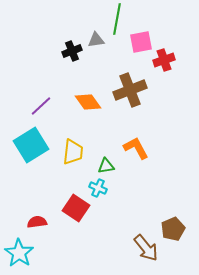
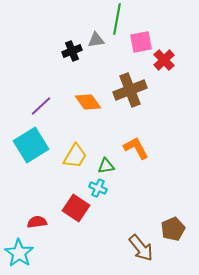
red cross: rotated 25 degrees counterclockwise
yellow trapezoid: moved 2 px right, 4 px down; rotated 24 degrees clockwise
brown arrow: moved 5 px left
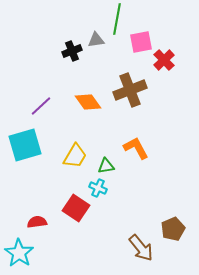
cyan square: moved 6 px left; rotated 16 degrees clockwise
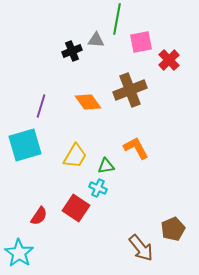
gray triangle: rotated 12 degrees clockwise
red cross: moved 5 px right
purple line: rotated 30 degrees counterclockwise
red semicircle: moved 2 px right, 6 px up; rotated 132 degrees clockwise
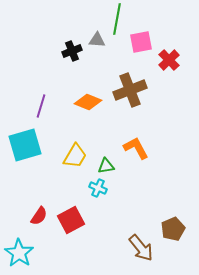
gray triangle: moved 1 px right
orange diamond: rotated 32 degrees counterclockwise
red square: moved 5 px left, 12 px down; rotated 28 degrees clockwise
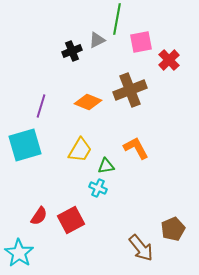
gray triangle: rotated 30 degrees counterclockwise
yellow trapezoid: moved 5 px right, 6 px up
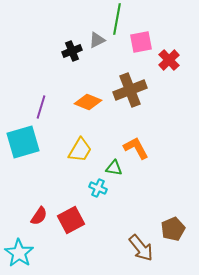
purple line: moved 1 px down
cyan square: moved 2 px left, 3 px up
green triangle: moved 8 px right, 2 px down; rotated 18 degrees clockwise
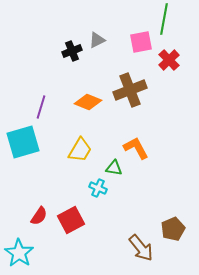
green line: moved 47 px right
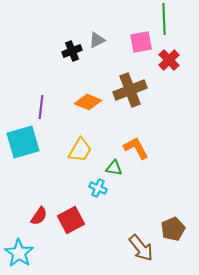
green line: rotated 12 degrees counterclockwise
purple line: rotated 10 degrees counterclockwise
